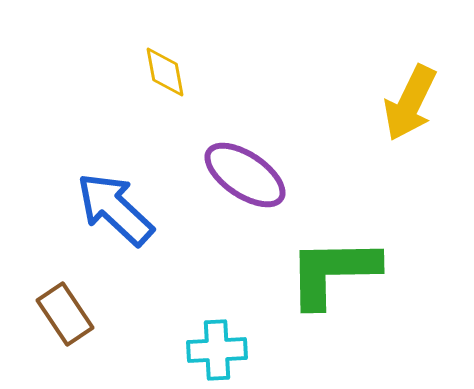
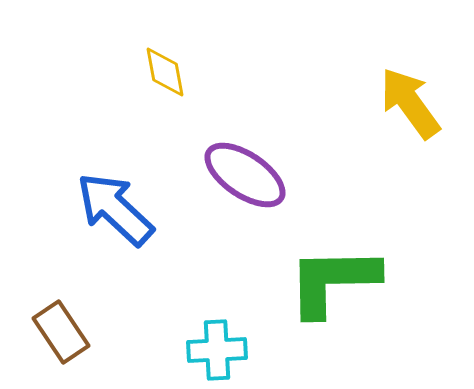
yellow arrow: rotated 118 degrees clockwise
green L-shape: moved 9 px down
brown rectangle: moved 4 px left, 18 px down
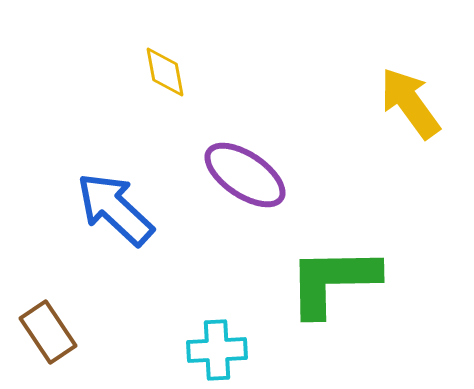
brown rectangle: moved 13 px left
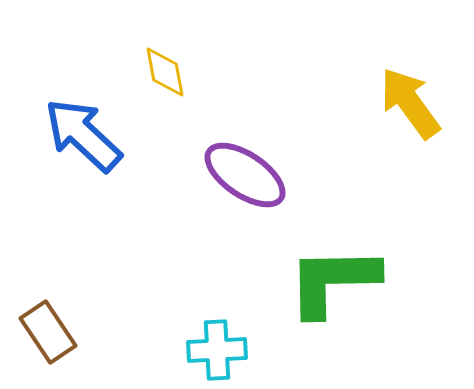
blue arrow: moved 32 px left, 74 px up
